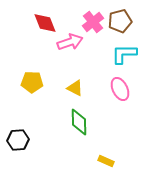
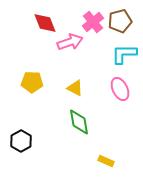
green diamond: rotated 8 degrees counterclockwise
black hexagon: moved 3 px right, 1 px down; rotated 25 degrees counterclockwise
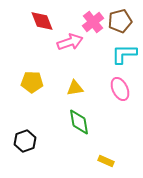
red diamond: moved 3 px left, 2 px up
yellow triangle: rotated 36 degrees counterclockwise
black hexagon: moved 4 px right; rotated 10 degrees clockwise
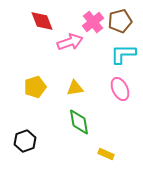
cyan L-shape: moved 1 px left
yellow pentagon: moved 3 px right, 5 px down; rotated 20 degrees counterclockwise
yellow rectangle: moved 7 px up
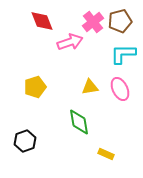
yellow triangle: moved 15 px right, 1 px up
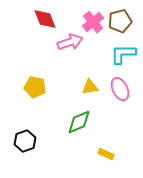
red diamond: moved 3 px right, 2 px up
yellow pentagon: rotated 30 degrees clockwise
green diamond: rotated 76 degrees clockwise
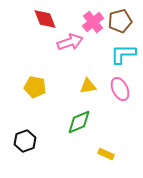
yellow triangle: moved 2 px left, 1 px up
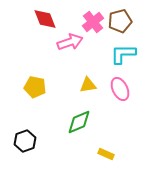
yellow triangle: moved 1 px up
